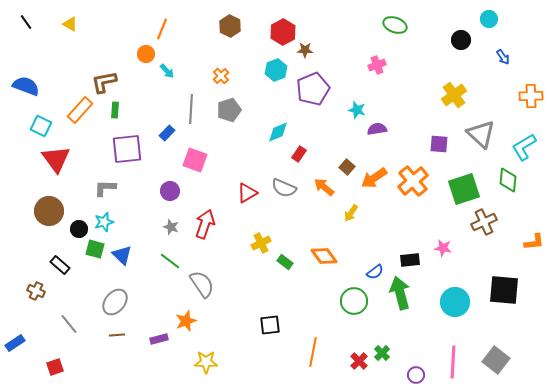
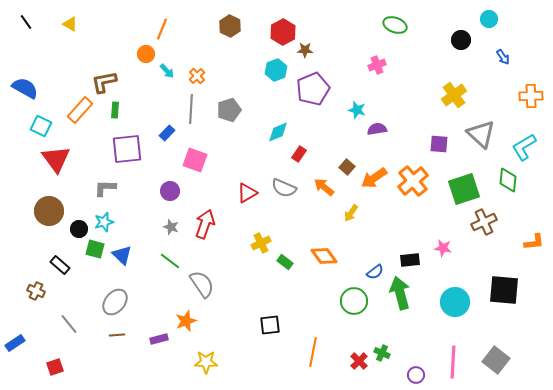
orange cross at (221, 76): moved 24 px left
blue semicircle at (26, 86): moved 1 px left, 2 px down; rotated 8 degrees clockwise
green cross at (382, 353): rotated 21 degrees counterclockwise
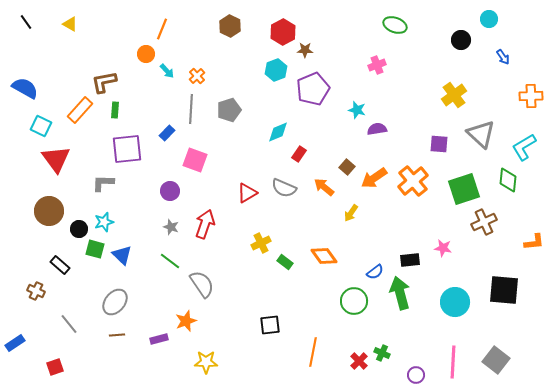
gray L-shape at (105, 188): moved 2 px left, 5 px up
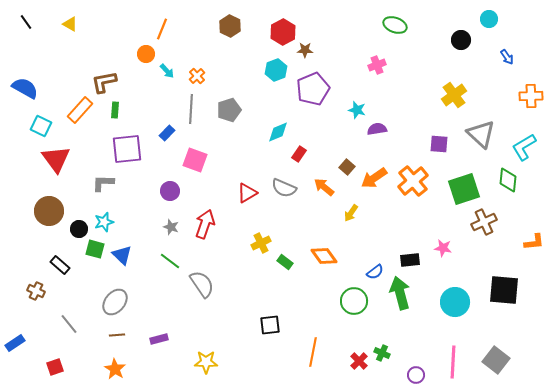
blue arrow at (503, 57): moved 4 px right
orange star at (186, 321): moved 71 px left, 48 px down; rotated 20 degrees counterclockwise
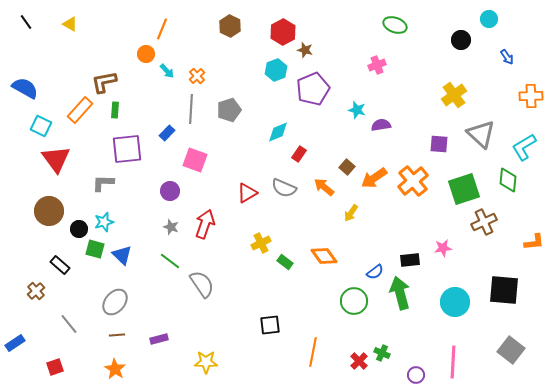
brown star at (305, 50): rotated 14 degrees clockwise
purple semicircle at (377, 129): moved 4 px right, 4 px up
pink star at (443, 248): rotated 18 degrees counterclockwise
brown cross at (36, 291): rotated 24 degrees clockwise
gray square at (496, 360): moved 15 px right, 10 px up
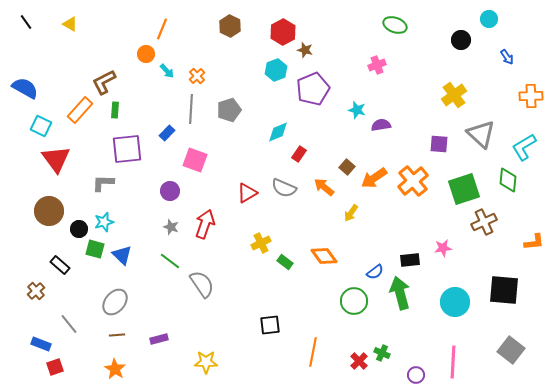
brown L-shape at (104, 82): rotated 16 degrees counterclockwise
blue rectangle at (15, 343): moved 26 px right, 1 px down; rotated 54 degrees clockwise
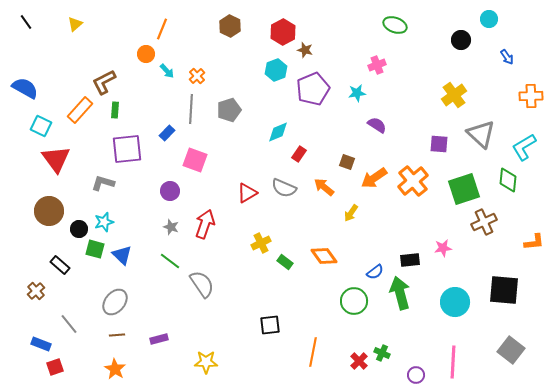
yellow triangle at (70, 24): moved 5 px right; rotated 49 degrees clockwise
cyan star at (357, 110): moved 17 px up; rotated 24 degrees counterclockwise
purple semicircle at (381, 125): moved 4 px left; rotated 42 degrees clockwise
brown square at (347, 167): moved 5 px up; rotated 21 degrees counterclockwise
gray L-shape at (103, 183): rotated 15 degrees clockwise
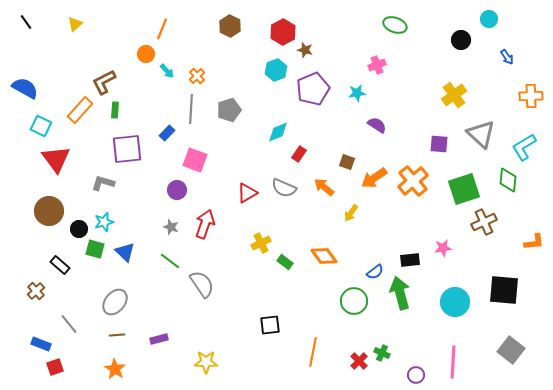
purple circle at (170, 191): moved 7 px right, 1 px up
blue triangle at (122, 255): moved 3 px right, 3 px up
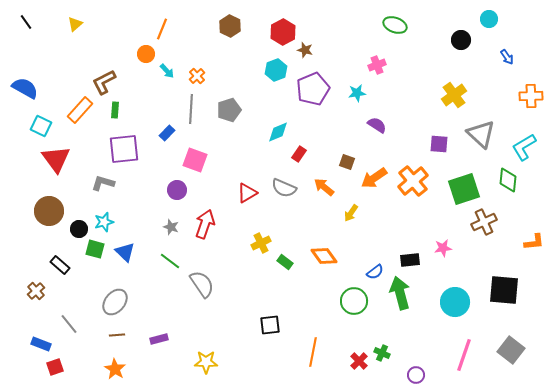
purple square at (127, 149): moved 3 px left
pink line at (453, 362): moved 11 px right, 7 px up; rotated 16 degrees clockwise
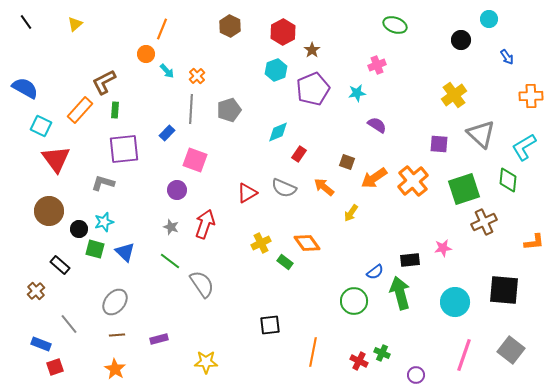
brown star at (305, 50): moved 7 px right; rotated 21 degrees clockwise
orange diamond at (324, 256): moved 17 px left, 13 px up
red cross at (359, 361): rotated 18 degrees counterclockwise
